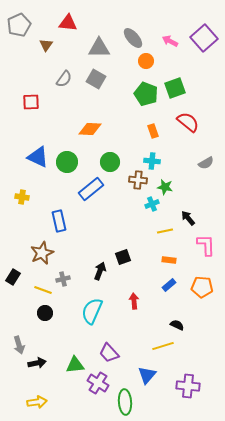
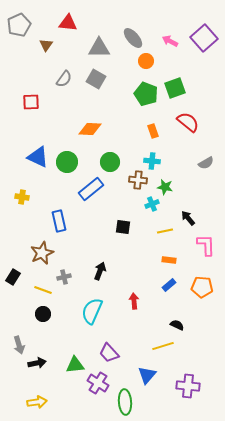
black square at (123, 257): moved 30 px up; rotated 28 degrees clockwise
gray cross at (63, 279): moved 1 px right, 2 px up
black circle at (45, 313): moved 2 px left, 1 px down
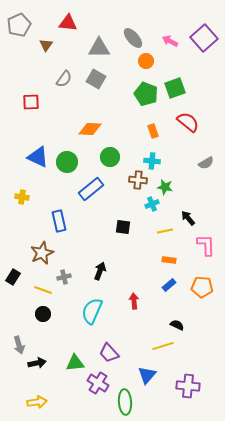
green circle at (110, 162): moved 5 px up
green triangle at (75, 365): moved 2 px up
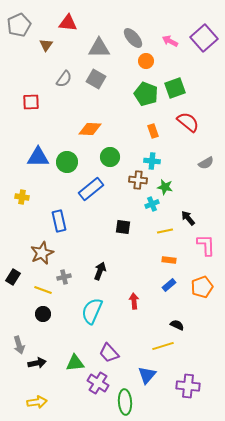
blue triangle at (38, 157): rotated 25 degrees counterclockwise
orange pentagon at (202, 287): rotated 25 degrees counterclockwise
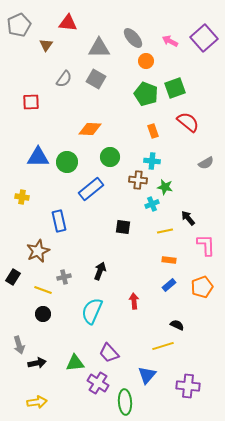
brown star at (42, 253): moved 4 px left, 2 px up
